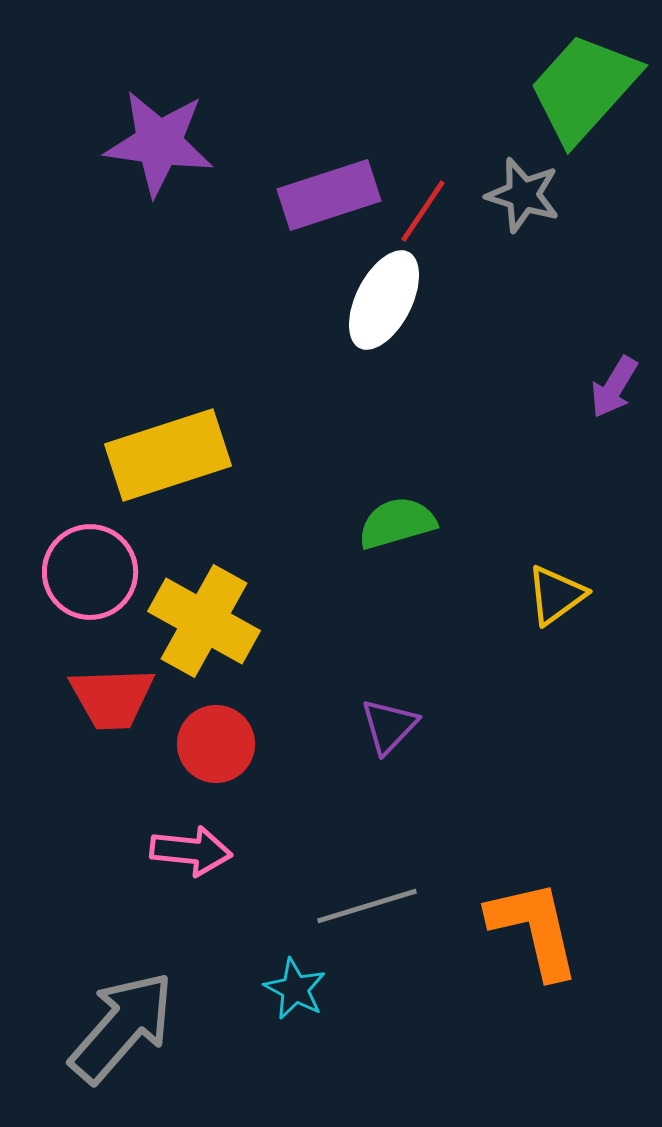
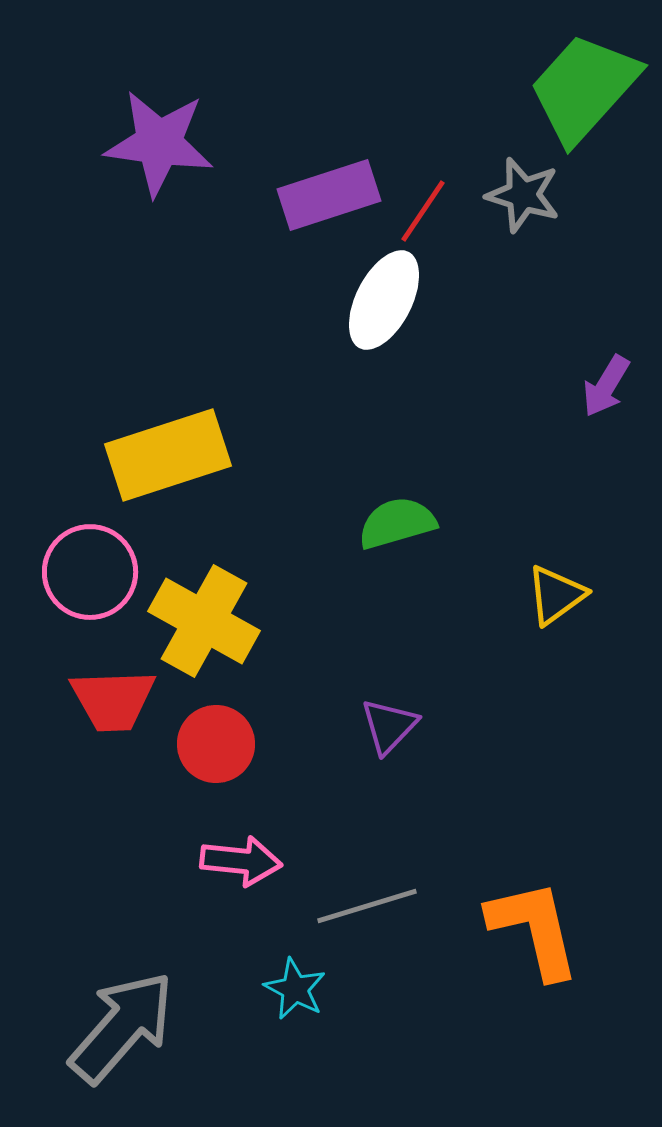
purple arrow: moved 8 px left, 1 px up
red trapezoid: moved 1 px right, 2 px down
pink arrow: moved 50 px right, 10 px down
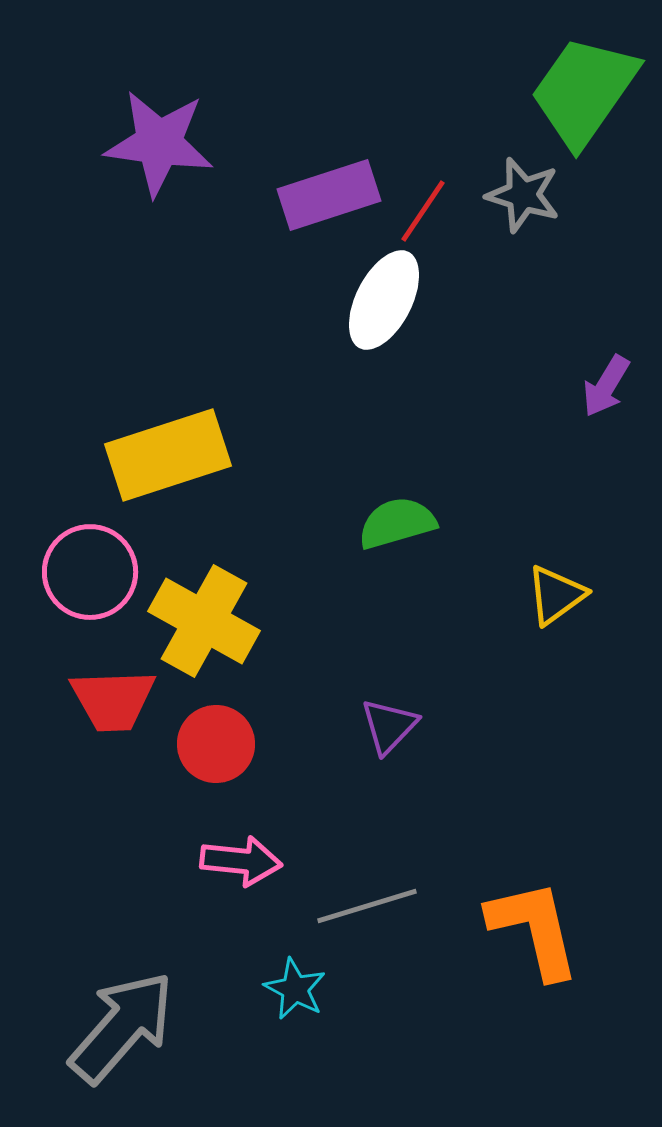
green trapezoid: moved 3 px down; rotated 7 degrees counterclockwise
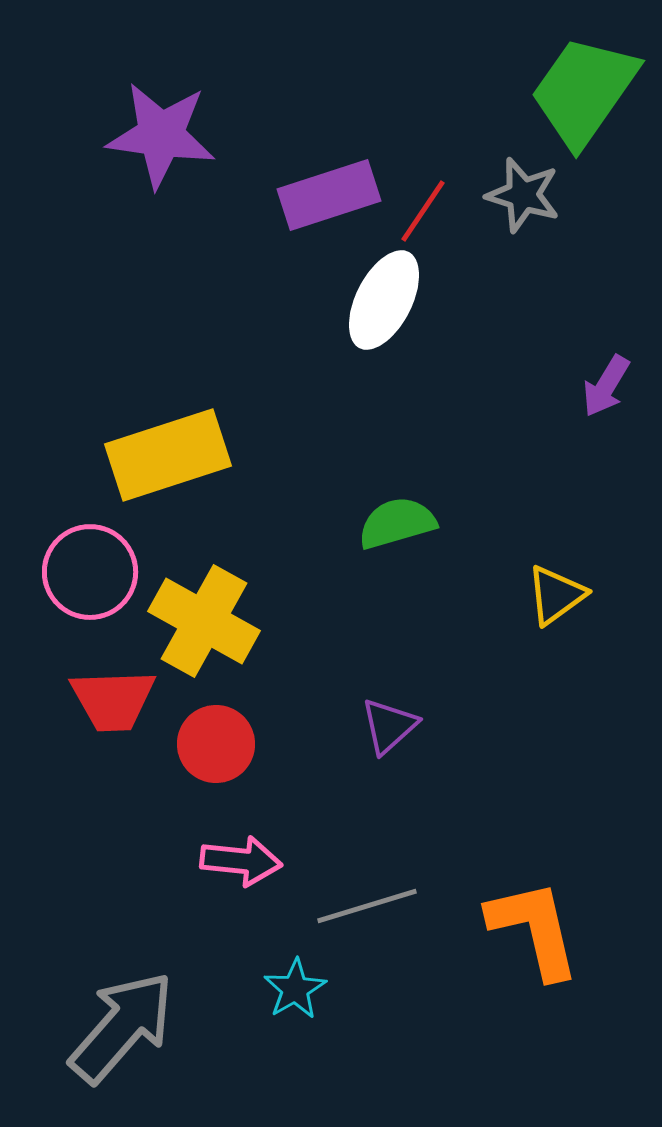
purple star: moved 2 px right, 8 px up
purple triangle: rotated 4 degrees clockwise
cyan star: rotated 14 degrees clockwise
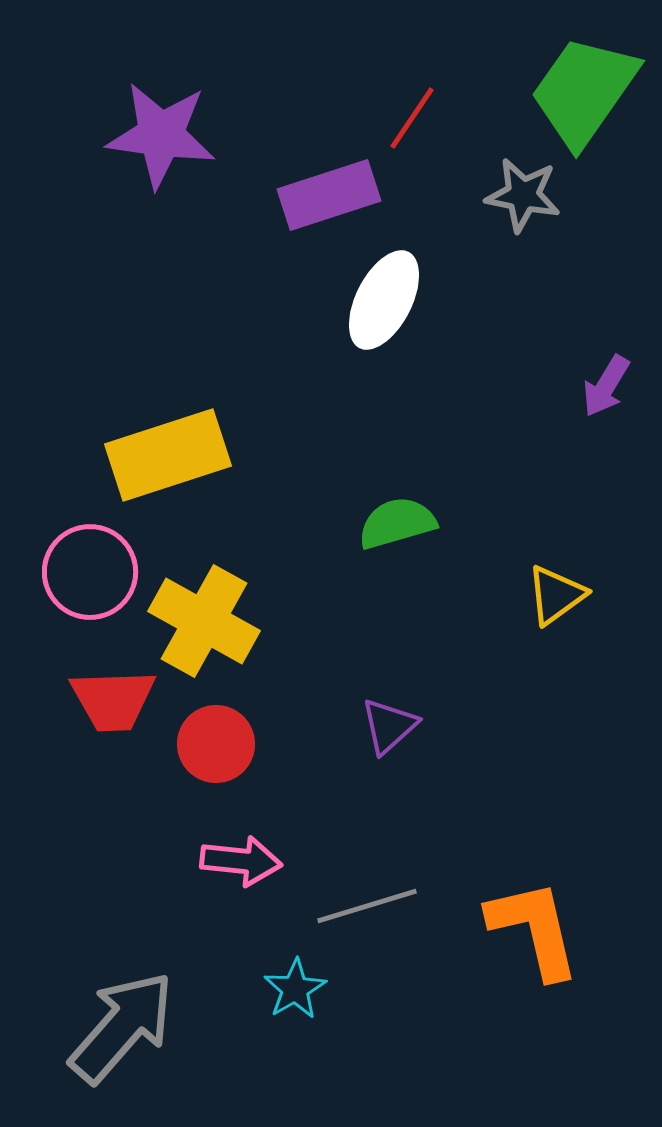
gray star: rotated 6 degrees counterclockwise
red line: moved 11 px left, 93 px up
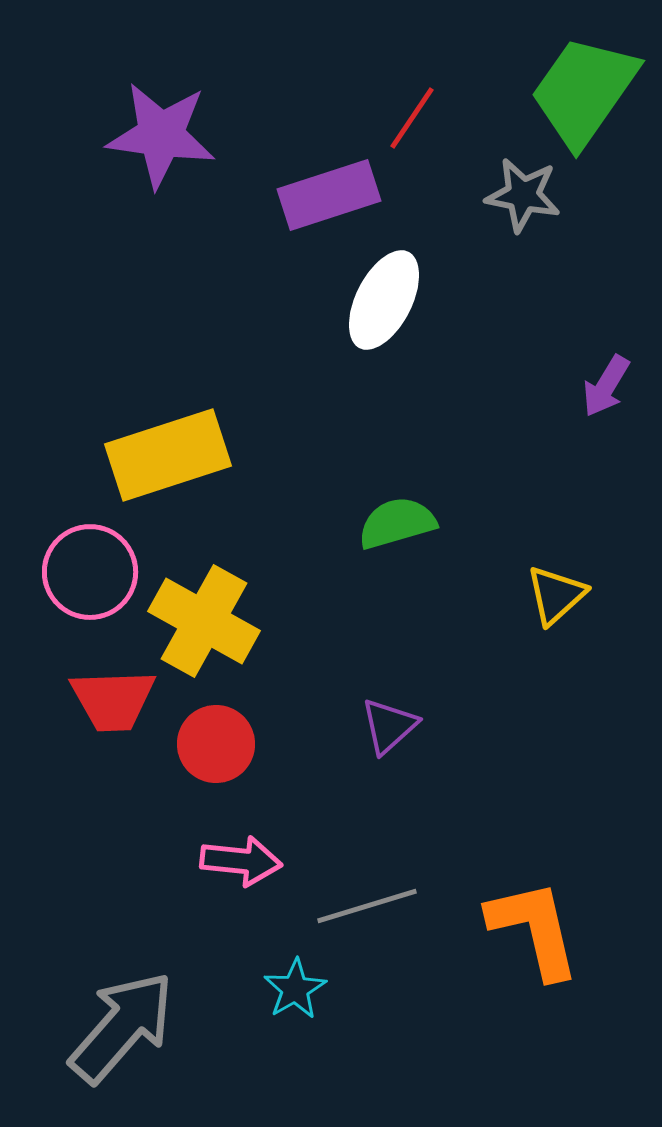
yellow triangle: rotated 6 degrees counterclockwise
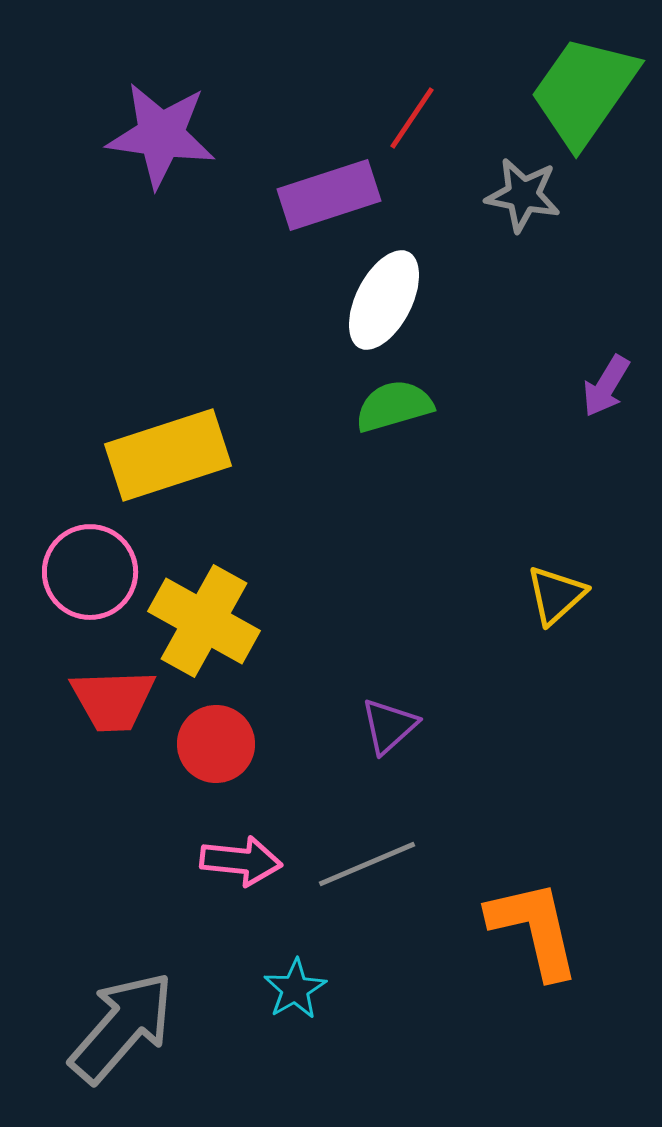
green semicircle: moved 3 px left, 117 px up
gray line: moved 42 px up; rotated 6 degrees counterclockwise
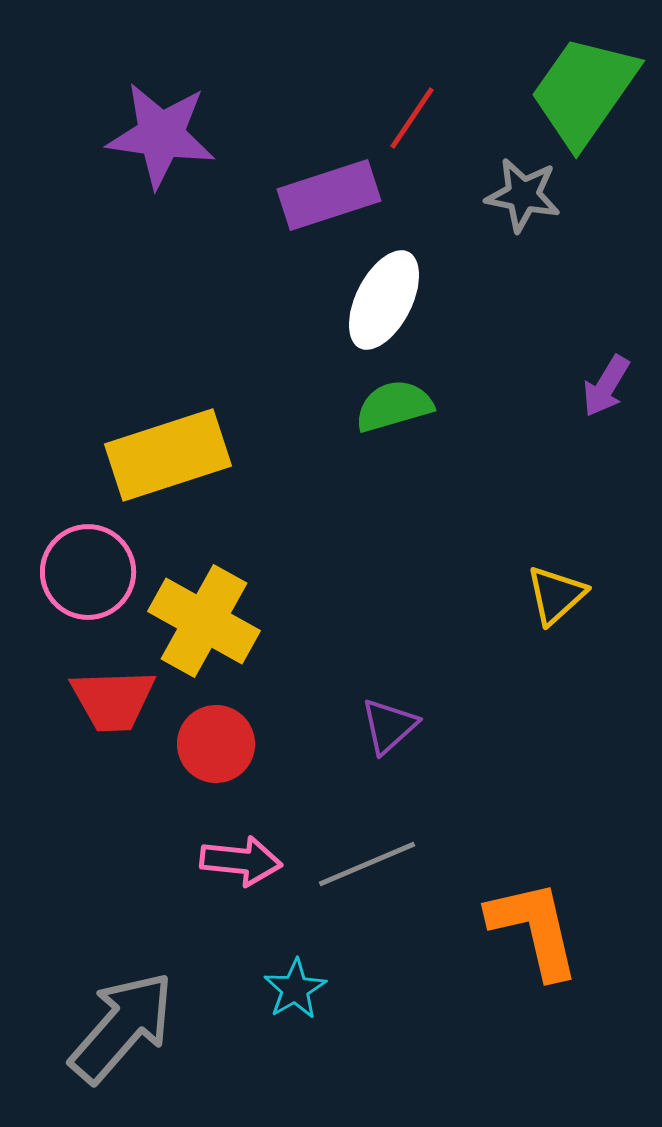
pink circle: moved 2 px left
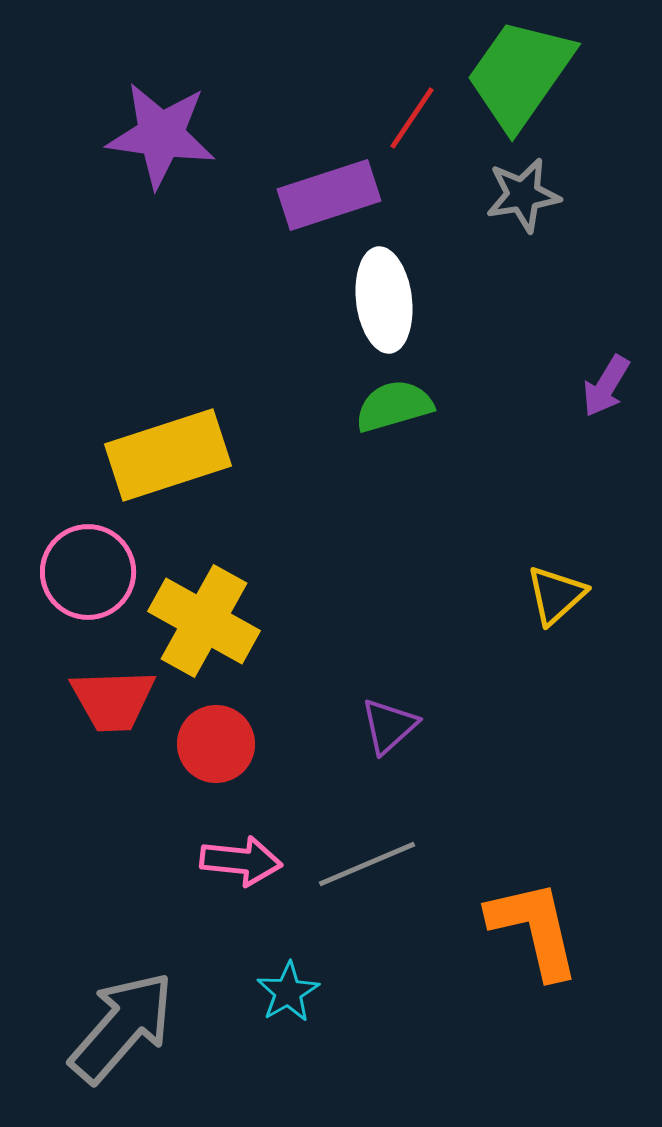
green trapezoid: moved 64 px left, 17 px up
gray star: rotated 20 degrees counterclockwise
white ellipse: rotated 34 degrees counterclockwise
cyan star: moved 7 px left, 3 px down
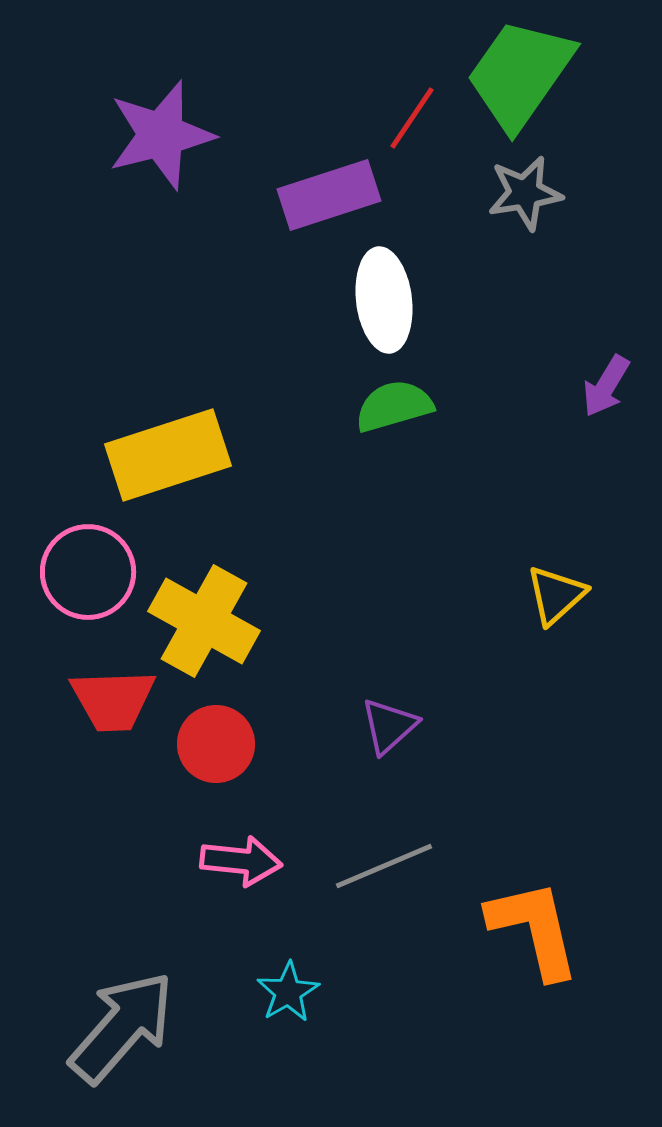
purple star: rotated 22 degrees counterclockwise
gray star: moved 2 px right, 2 px up
gray line: moved 17 px right, 2 px down
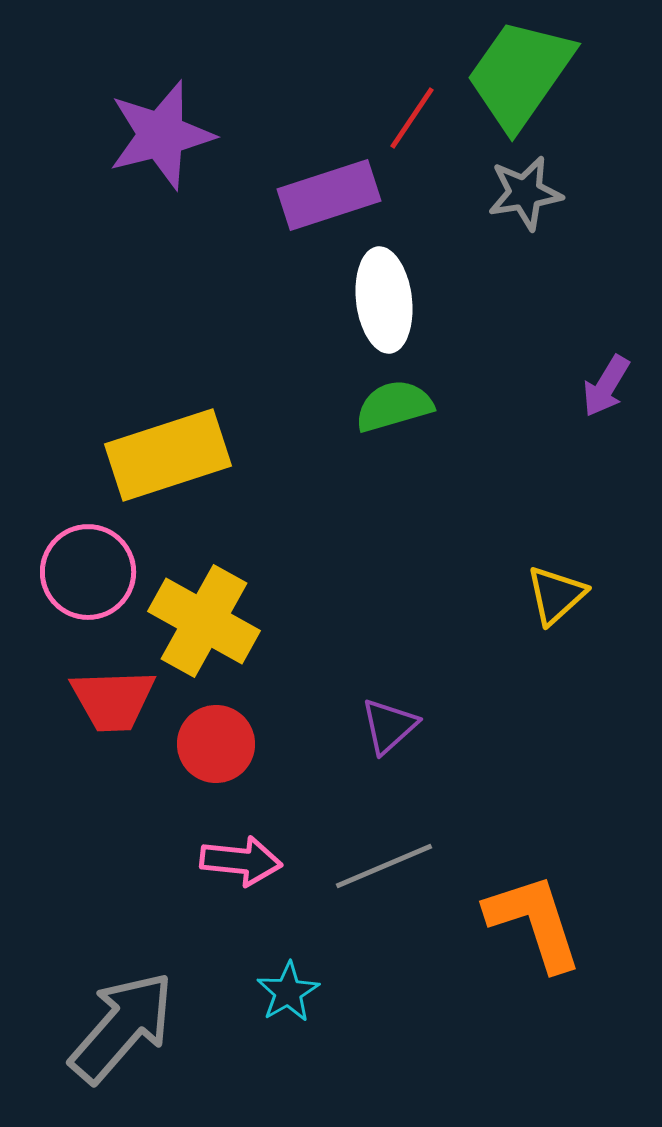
orange L-shape: moved 7 px up; rotated 5 degrees counterclockwise
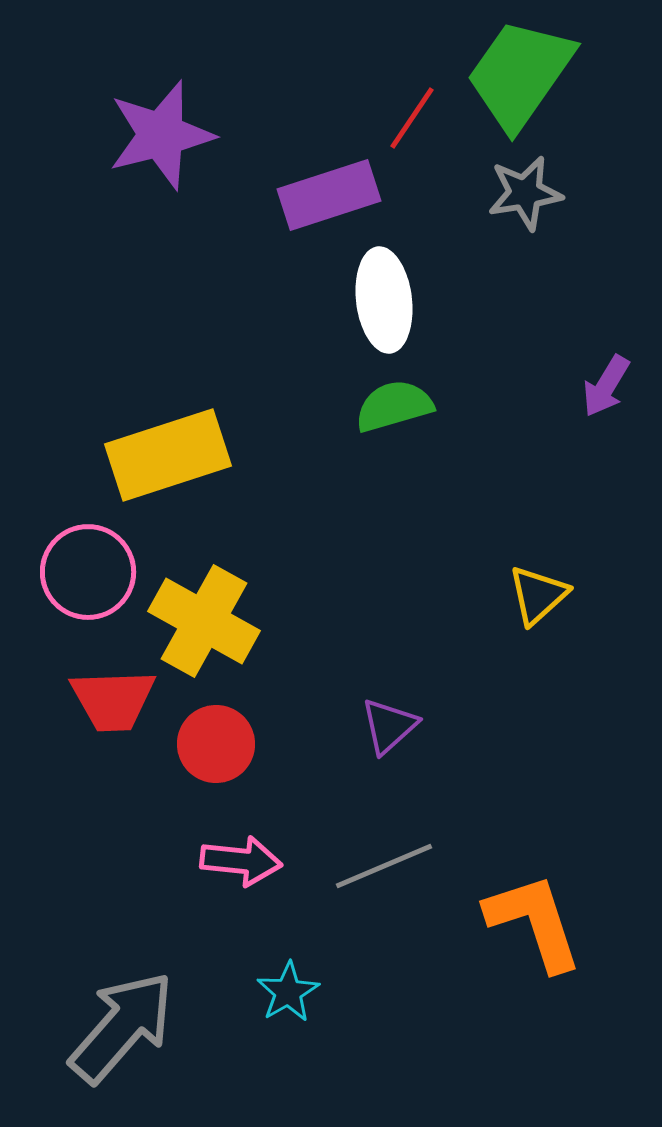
yellow triangle: moved 18 px left
